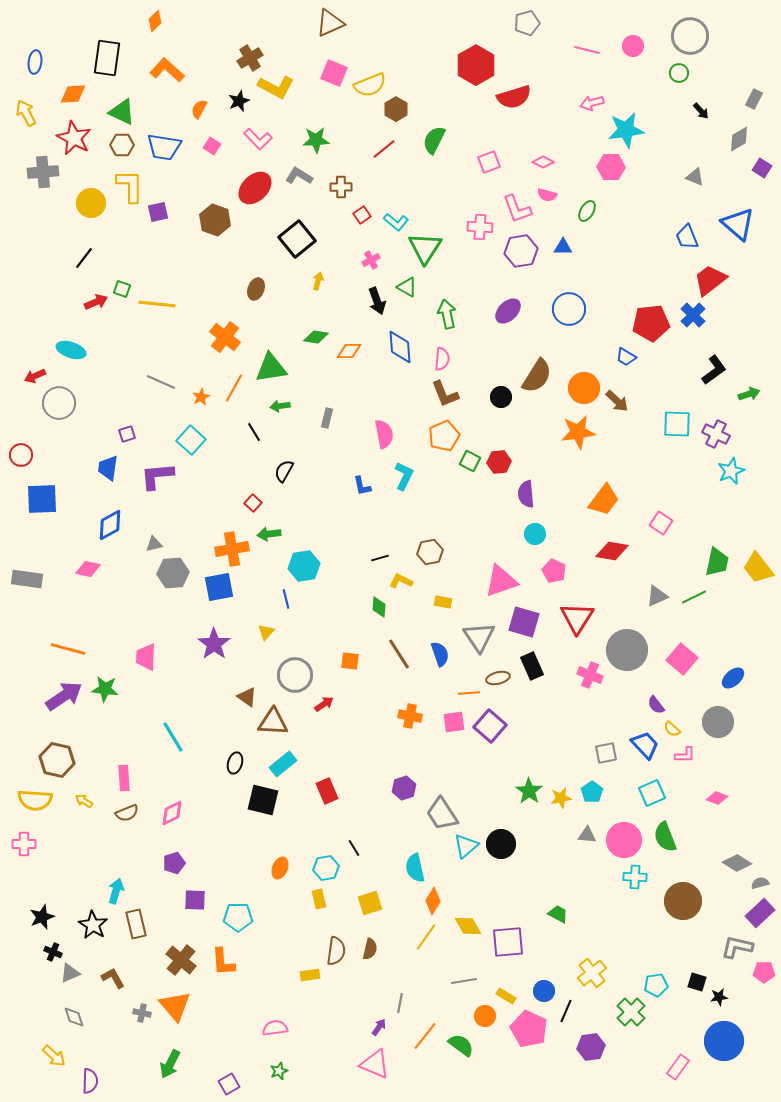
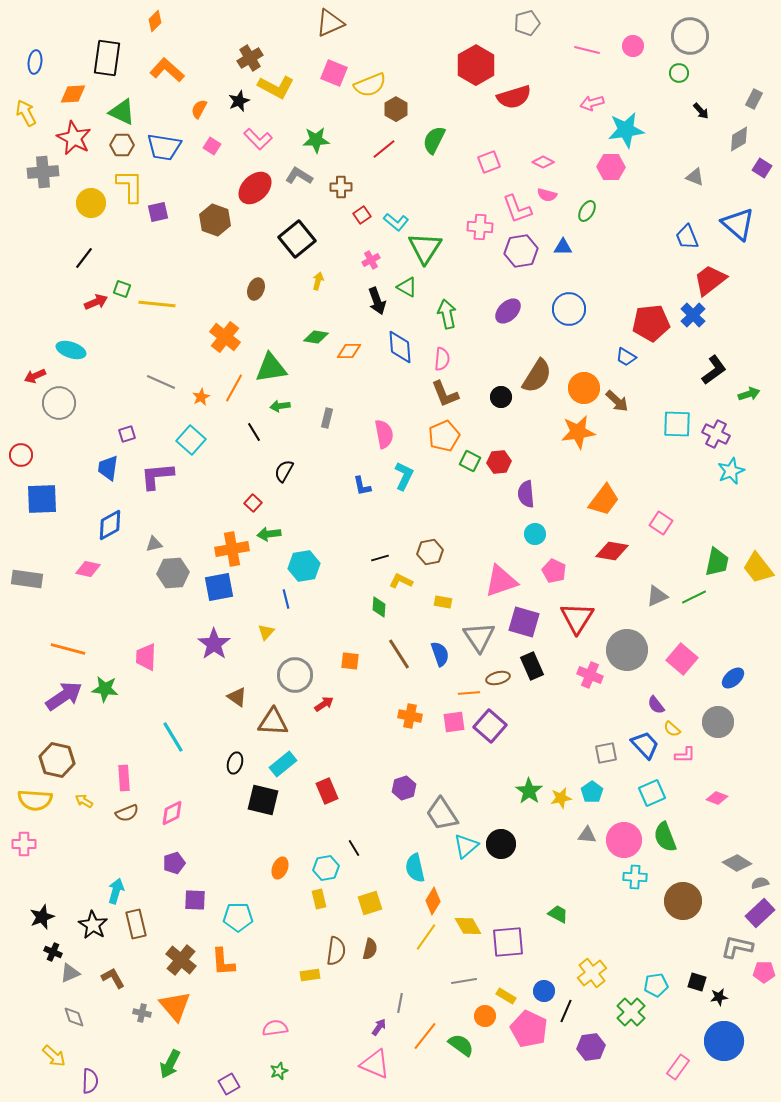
brown triangle at (247, 697): moved 10 px left
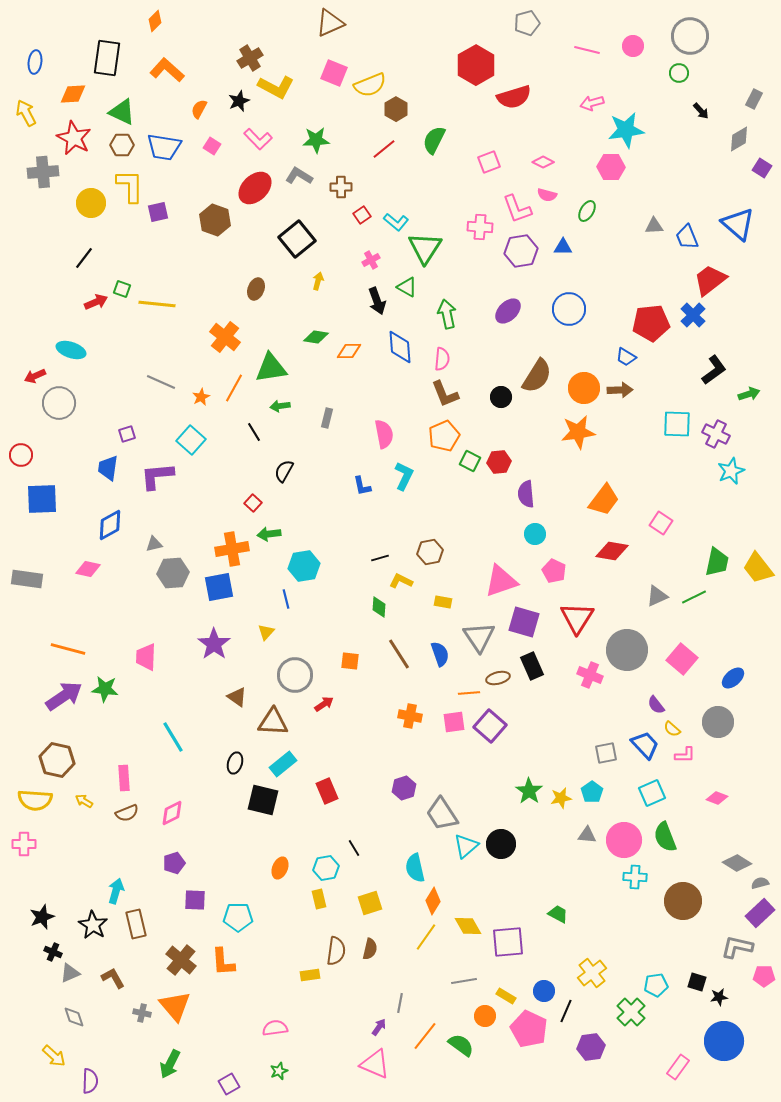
gray triangle at (695, 177): moved 41 px left, 49 px down; rotated 24 degrees counterclockwise
brown arrow at (617, 401): moved 3 px right, 11 px up; rotated 45 degrees counterclockwise
pink pentagon at (764, 972): moved 4 px down
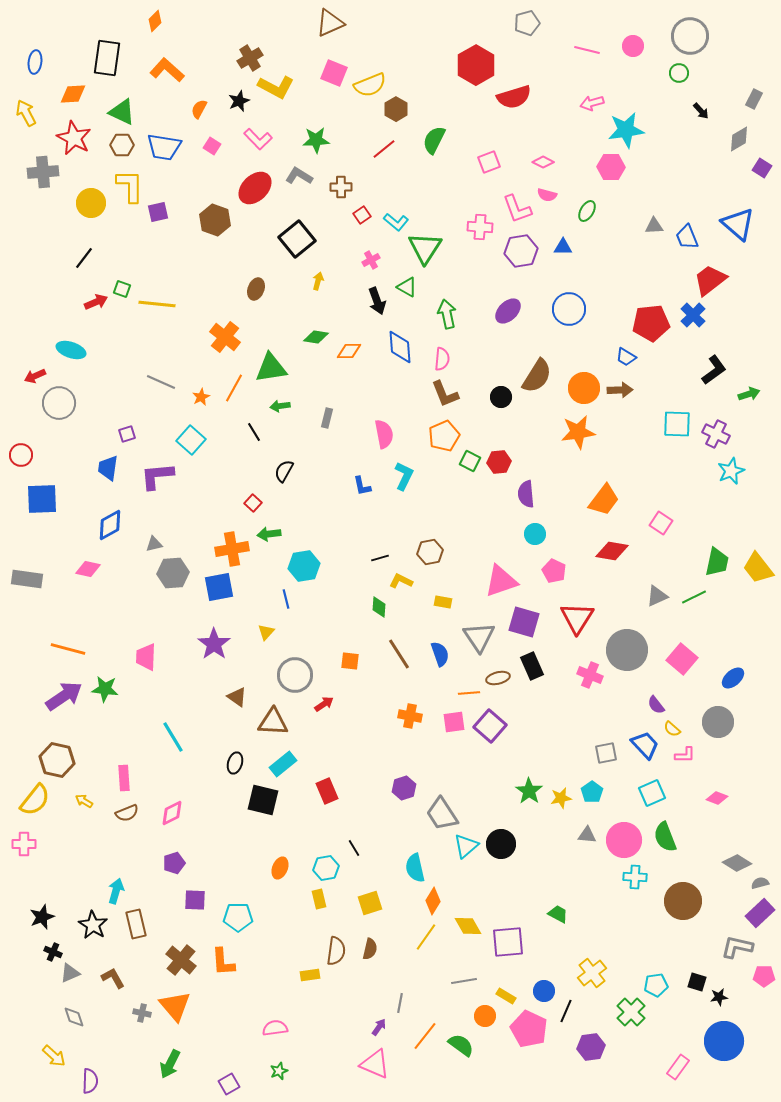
yellow semicircle at (35, 800): rotated 56 degrees counterclockwise
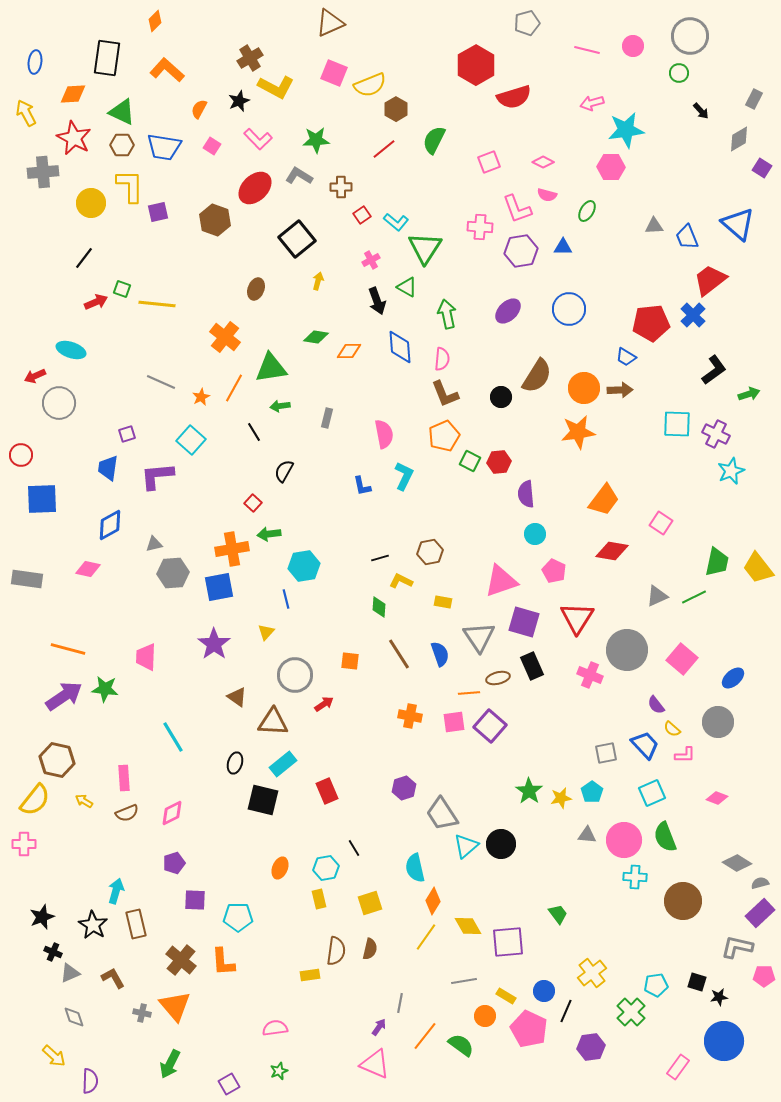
green trapezoid at (558, 914): rotated 25 degrees clockwise
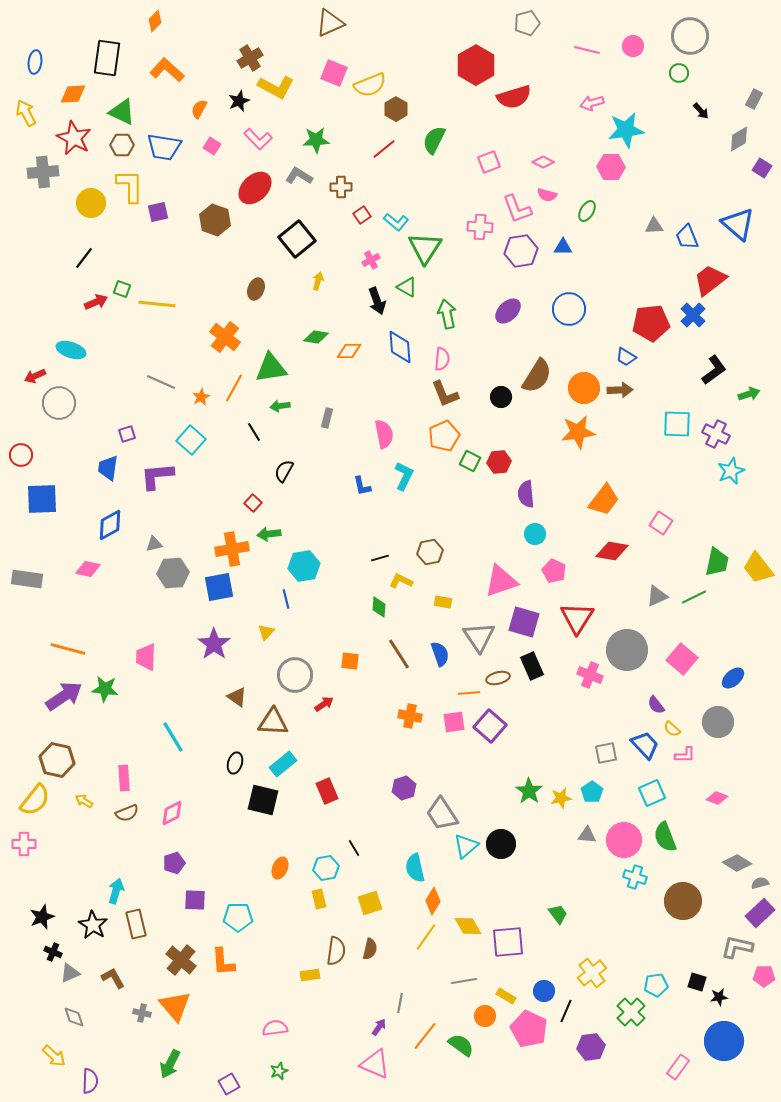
cyan cross at (635, 877): rotated 15 degrees clockwise
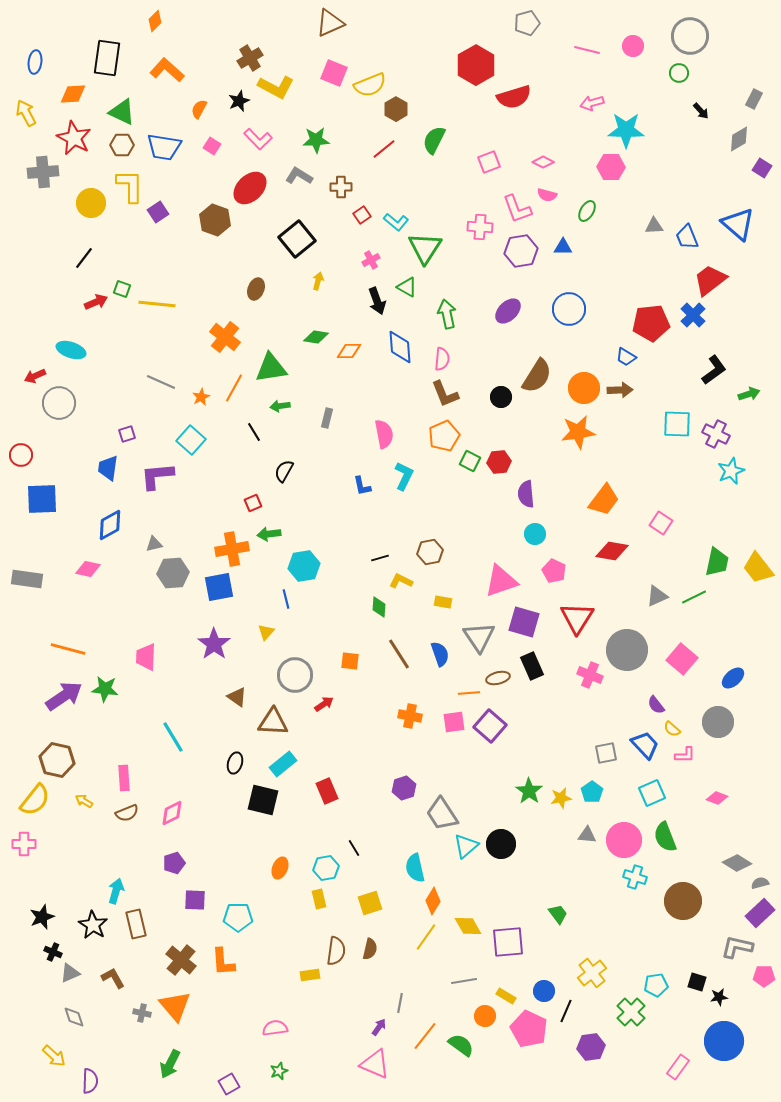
cyan star at (626, 130): rotated 9 degrees clockwise
red ellipse at (255, 188): moved 5 px left
purple square at (158, 212): rotated 20 degrees counterclockwise
red square at (253, 503): rotated 24 degrees clockwise
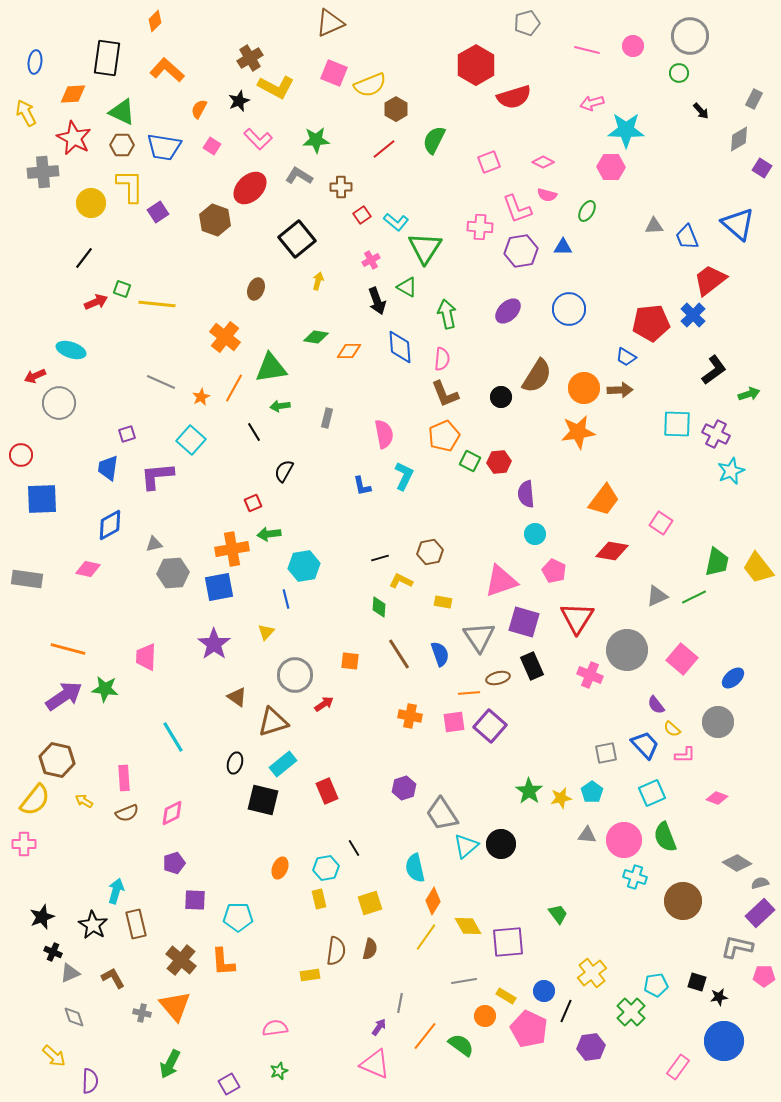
brown triangle at (273, 722): rotated 20 degrees counterclockwise
